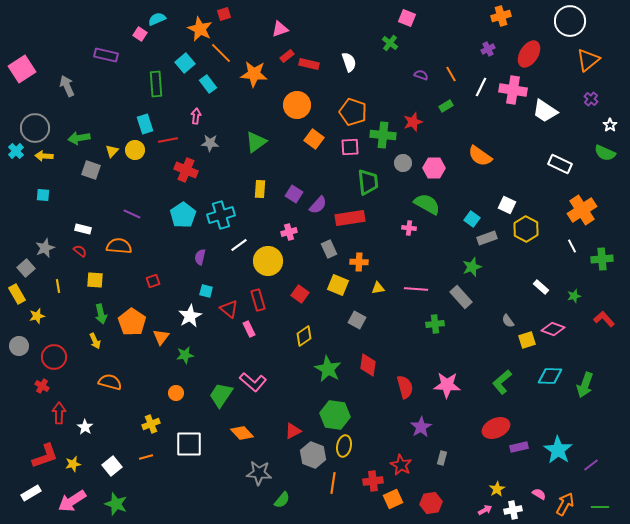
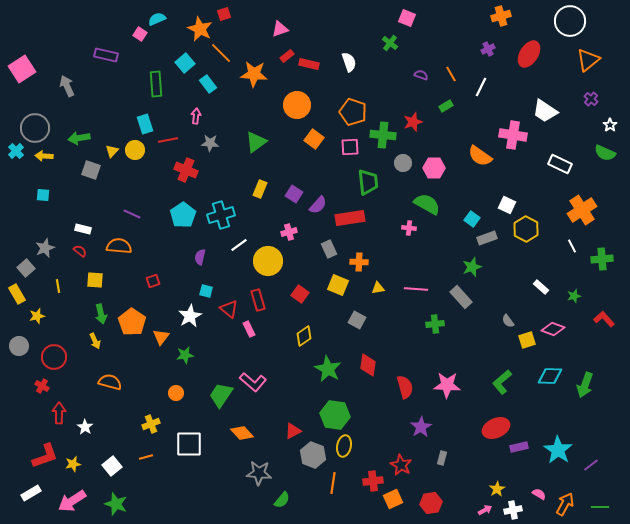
pink cross at (513, 90): moved 45 px down
yellow rectangle at (260, 189): rotated 18 degrees clockwise
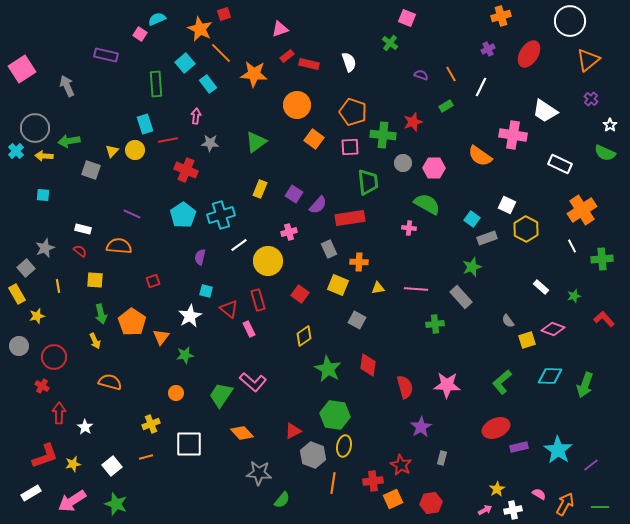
green arrow at (79, 138): moved 10 px left, 3 px down
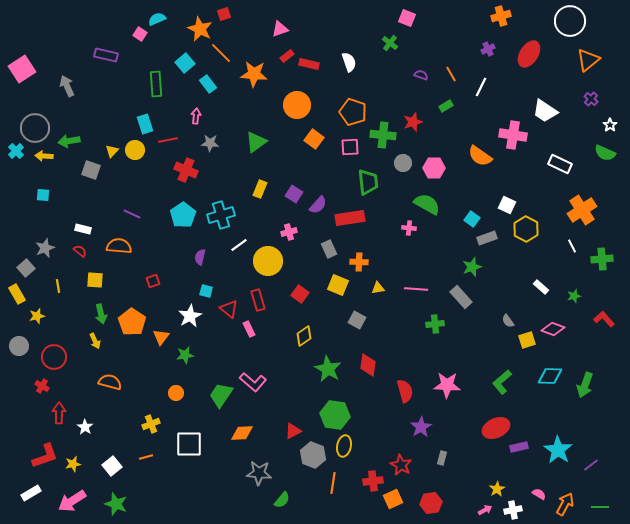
red semicircle at (405, 387): moved 4 px down
orange diamond at (242, 433): rotated 50 degrees counterclockwise
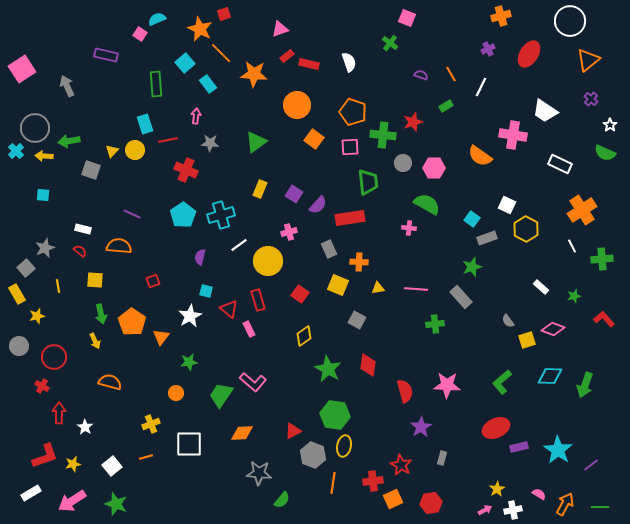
green star at (185, 355): moved 4 px right, 7 px down
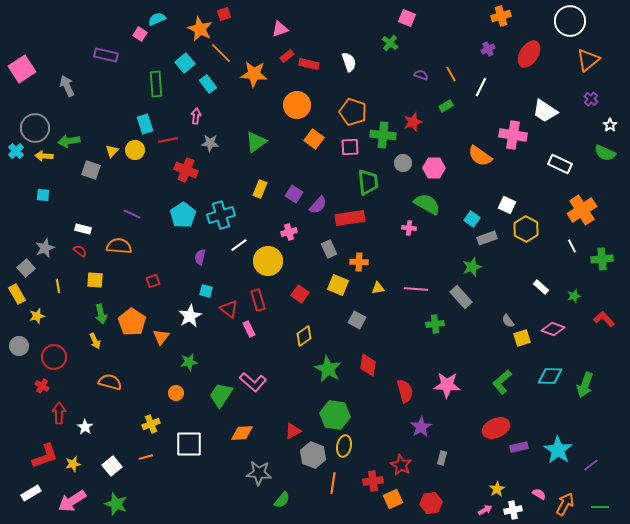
yellow square at (527, 340): moved 5 px left, 2 px up
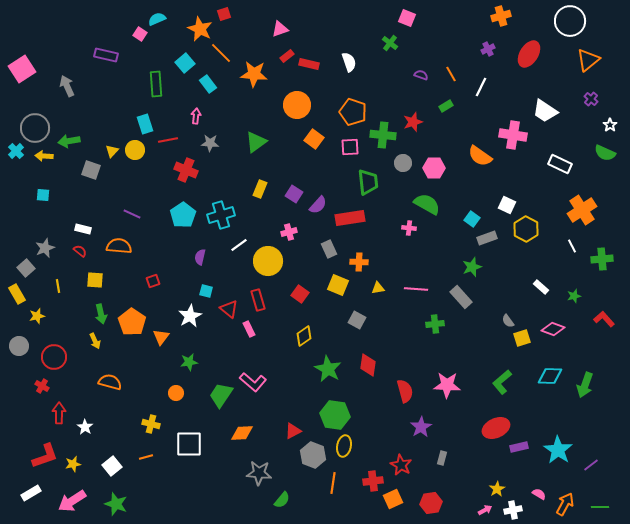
yellow cross at (151, 424): rotated 36 degrees clockwise
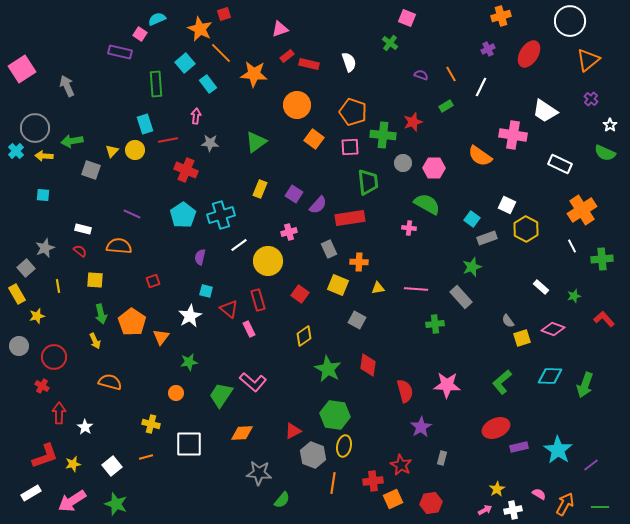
purple rectangle at (106, 55): moved 14 px right, 3 px up
green arrow at (69, 141): moved 3 px right
